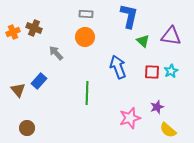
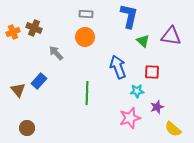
cyan star: moved 34 px left, 20 px down; rotated 24 degrees clockwise
yellow semicircle: moved 5 px right, 1 px up
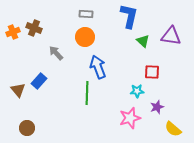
blue arrow: moved 20 px left
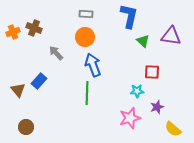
blue arrow: moved 5 px left, 2 px up
brown circle: moved 1 px left, 1 px up
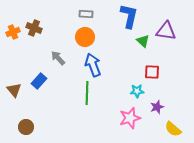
purple triangle: moved 5 px left, 5 px up
gray arrow: moved 2 px right, 5 px down
brown triangle: moved 4 px left
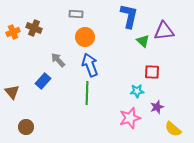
gray rectangle: moved 10 px left
purple triangle: moved 2 px left; rotated 15 degrees counterclockwise
gray arrow: moved 2 px down
blue arrow: moved 3 px left
blue rectangle: moved 4 px right
brown triangle: moved 2 px left, 2 px down
